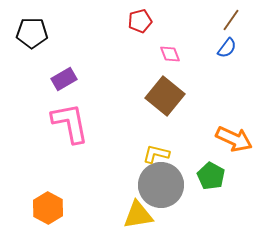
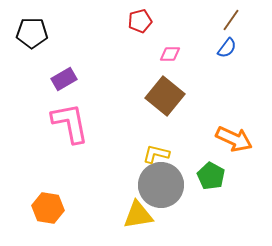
pink diamond: rotated 70 degrees counterclockwise
orange hexagon: rotated 20 degrees counterclockwise
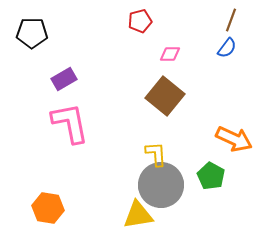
brown line: rotated 15 degrees counterclockwise
yellow L-shape: rotated 72 degrees clockwise
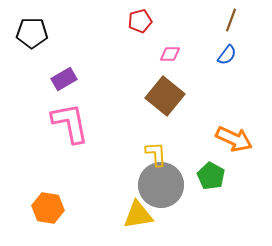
blue semicircle: moved 7 px down
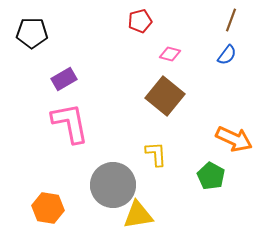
pink diamond: rotated 15 degrees clockwise
gray circle: moved 48 px left
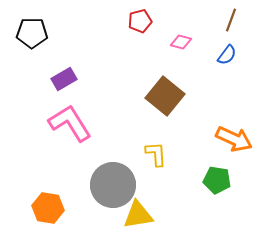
pink diamond: moved 11 px right, 12 px up
pink L-shape: rotated 21 degrees counterclockwise
green pentagon: moved 6 px right, 4 px down; rotated 20 degrees counterclockwise
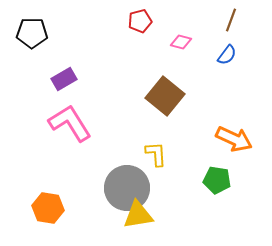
gray circle: moved 14 px right, 3 px down
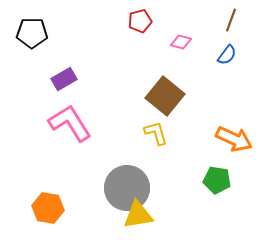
yellow L-shape: moved 21 px up; rotated 12 degrees counterclockwise
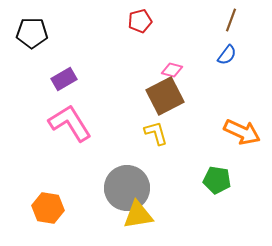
pink diamond: moved 9 px left, 28 px down
brown square: rotated 24 degrees clockwise
orange arrow: moved 8 px right, 7 px up
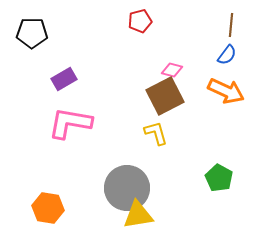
brown line: moved 5 px down; rotated 15 degrees counterclockwise
pink L-shape: rotated 48 degrees counterclockwise
orange arrow: moved 16 px left, 41 px up
green pentagon: moved 2 px right, 2 px up; rotated 20 degrees clockwise
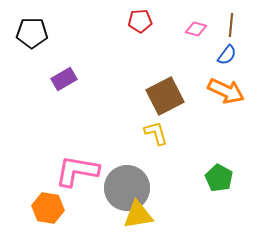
red pentagon: rotated 10 degrees clockwise
pink diamond: moved 24 px right, 41 px up
pink L-shape: moved 7 px right, 48 px down
